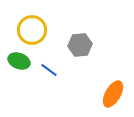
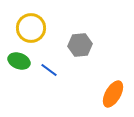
yellow circle: moved 1 px left, 2 px up
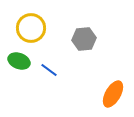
gray hexagon: moved 4 px right, 6 px up
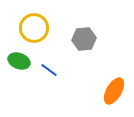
yellow circle: moved 3 px right
orange ellipse: moved 1 px right, 3 px up
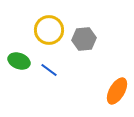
yellow circle: moved 15 px right, 2 px down
orange ellipse: moved 3 px right
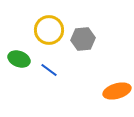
gray hexagon: moved 1 px left
green ellipse: moved 2 px up
orange ellipse: rotated 44 degrees clockwise
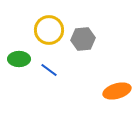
green ellipse: rotated 20 degrees counterclockwise
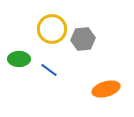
yellow circle: moved 3 px right, 1 px up
orange ellipse: moved 11 px left, 2 px up
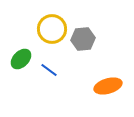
green ellipse: moved 2 px right; rotated 45 degrees counterclockwise
orange ellipse: moved 2 px right, 3 px up
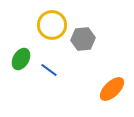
yellow circle: moved 4 px up
green ellipse: rotated 15 degrees counterclockwise
orange ellipse: moved 4 px right, 3 px down; rotated 28 degrees counterclockwise
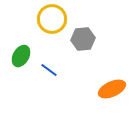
yellow circle: moved 6 px up
green ellipse: moved 3 px up
orange ellipse: rotated 20 degrees clockwise
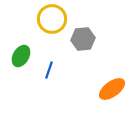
blue line: rotated 72 degrees clockwise
orange ellipse: rotated 12 degrees counterclockwise
